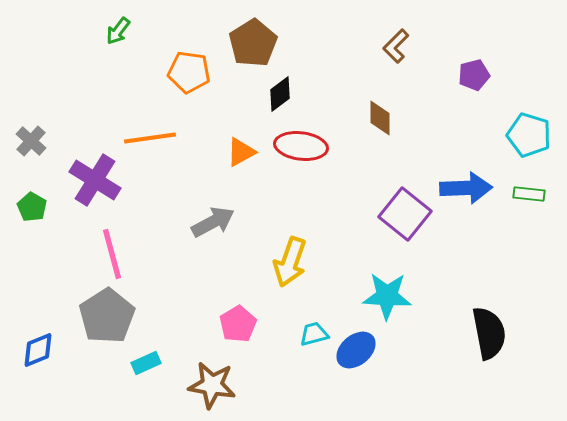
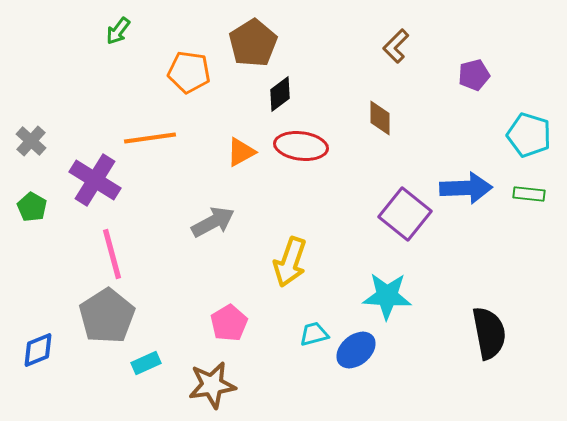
pink pentagon: moved 9 px left, 1 px up
brown star: rotated 18 degrees counterclockwise
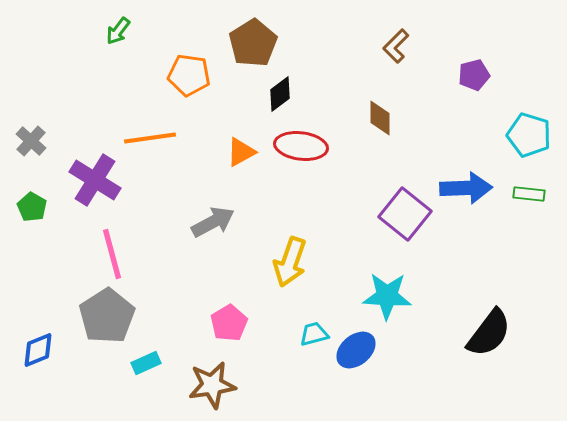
orange pentagon: moved 3 px down
black semicircle: rotated 48 degrees clockwise
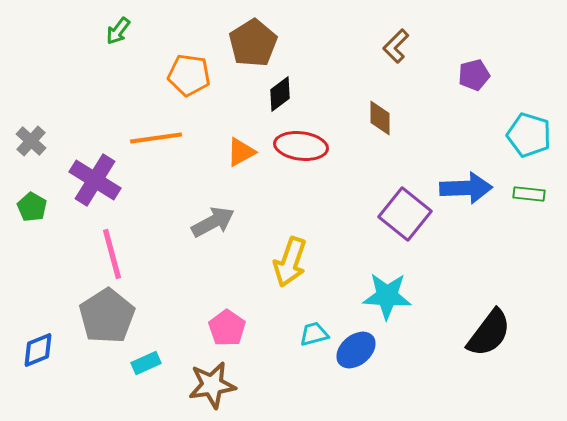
orange line: moved 6 px right
pink pentagon: moved 2 px left, 5 px down; rotated 6 degrees counterclockwise
